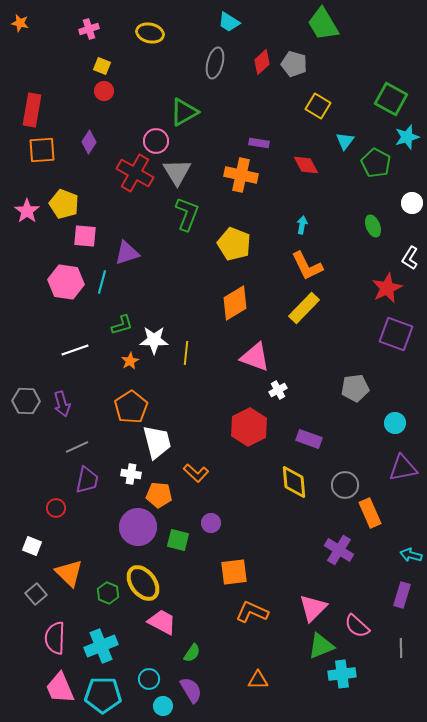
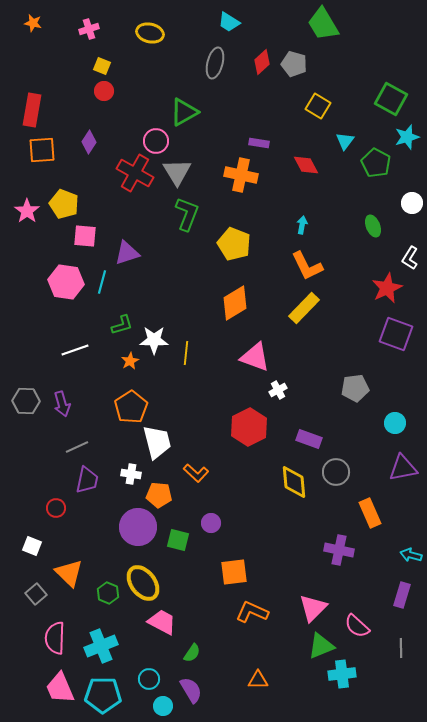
orange star at (20, 23): moved 13 px right
gray circle at (345, 485): moved 9 px left, 13 px up
purple cross at (339, 550): rotated 20 degrees counterclockwise
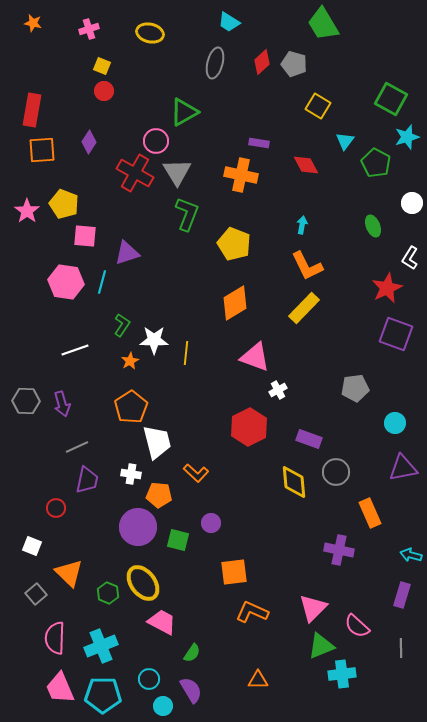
green L-shape at (122, 325): rotated 40 degrees counterclockwise
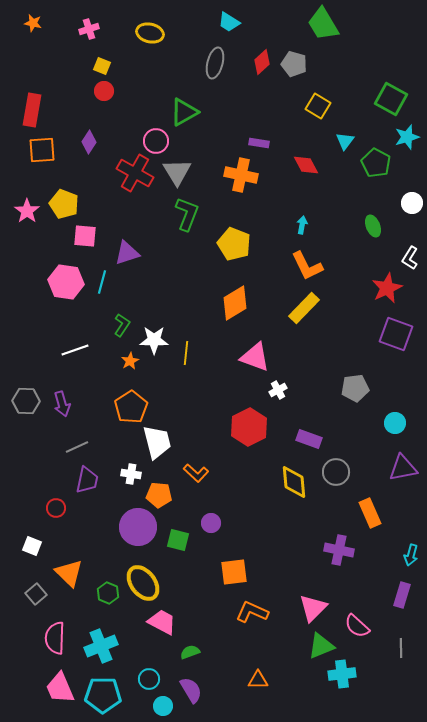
cyan arrow at (411, 555): rotated 90 degrees counterclockwise
green semicircle at (192, 653): moved 2 px left, 1 px up; rotated 144 degrees counterclockwise
